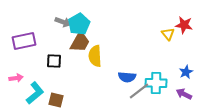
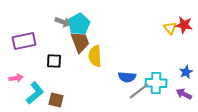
yellow triangle: moved 2 px right, 6 px up
brown trapezoid: rotated 50 degrees counterclockwise
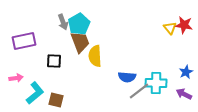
gray arrow: rotated 49 degrees clockwise
